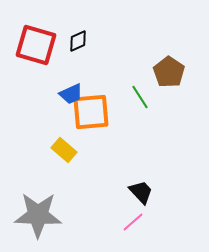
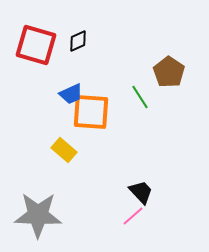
orange square: rotated 9 degrees clockwise
pink line: moved 6 px up
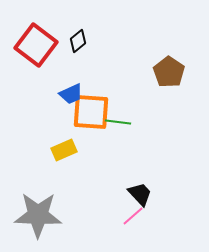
black diamond: rotated 15 degrees counterclockwise
red square: rotated 21 degrees clockwise
green line: moved 22 px left, 25 px down; rotated 50 degrees counterclockwise
yellow rectangle: rotated 65 degrees counterclockwise
black trapezoid: moved 1 px left, 2 px down
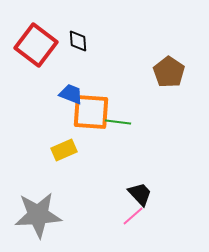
black diamond: rotated 55 degrees counterclockwise
blue trapezoid: rotated 135 degrees counterclockwise
gray star: rotated 6 degrees counterclockwise
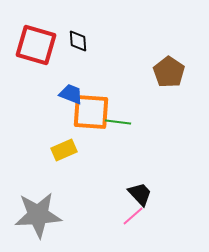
red square: rotated 21 degrees counterclockwise
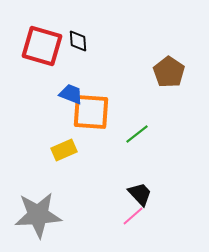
red square: moved 6 px right, 1 px down
green line: moved 19 px right, 12 px down; rotated 45 degrees counterclockwise
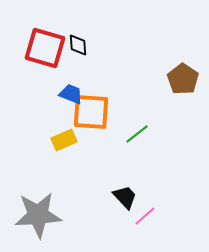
black diamond: moved 4 px down
red square: moved 3 px right, 2 px down
brown pentagon: moved 14 px right, 7 px down
yellow rectangle: moved 10 px up
black trapezoid: moved 15 px left, 3 px down
pink line: moved 12 px right
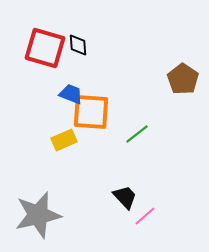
gray star: rotated 9 degrees counterclockwise
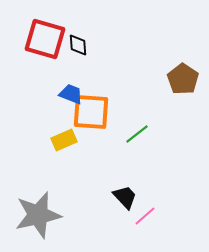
red square: moved 9 px up
